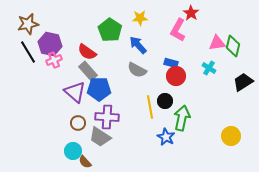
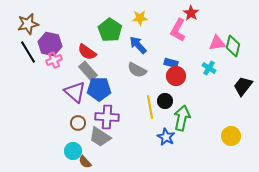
black trapezoid: moved 4 px down; rotated 20 degrees counterclockwise
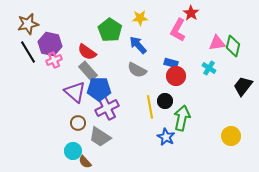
purple cross: moved 9 px up; rotated 30 degrees counterclockwise
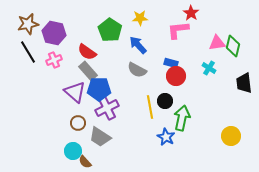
pink L-shape: rotated 55 degrees clockwise
purple hexagon: moved 4 px right, 11 px up
black trapezoid: moved 1 px right, 3 px up; rotated 45 degrees counterclockwise
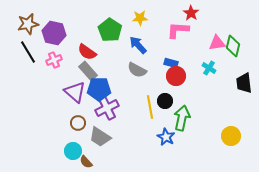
pink L-shape: rotated 10 degrees clockwise
brown semicircle: moved 1 px right
